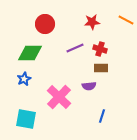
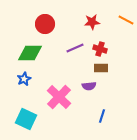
cyan square: rotated 15 degrees clockwise
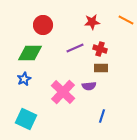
red circle: moved 2 px left, 1 px down
pink cross: moved 4 px right, 5 px up
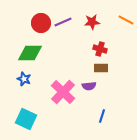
red circle: moved 2 px left, 2 px up
purple line: moved 12 px left, 26 px up
blue star: rotated 24 degrees counterclockwise
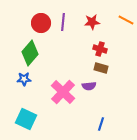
purple line: rotated 60 degrees counterclockwise
green diamond: rotated 50 degrees counterclockwise
brown rectangle: rotated 16 degrees clockwise
blue star: rotated 24 degrees counterclockwise
blue line: moved 1 px left, 8 px down
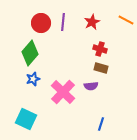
red star: rotated 21 degrees counterclockwise
blue star: moved 9 px right; rotated 16 degrees counterclockwise
purple semicircle: moved 2 px right
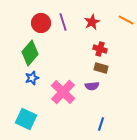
purple line: rotated 24 degrees counterclockwise
blue star: moved 1 px left, 1 px up
purple semicircle: moved 1 px right
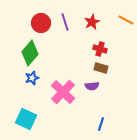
purple line: moved 2 px right
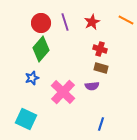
green diamond: moved 11 px right, 4 px up
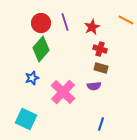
red star: moved 5 px down
purple semicircle: moved 2 px right
